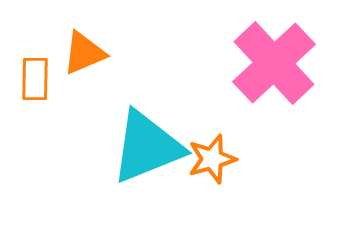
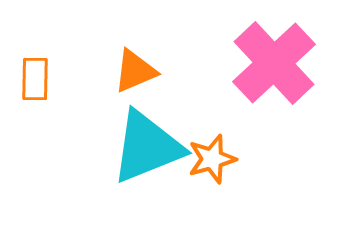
orange triangle: moved 51 px right, 18 px down
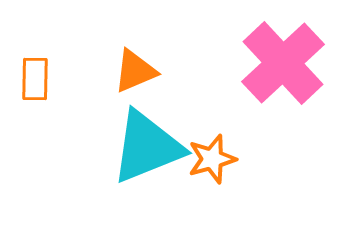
pink cross: moved 9 px right
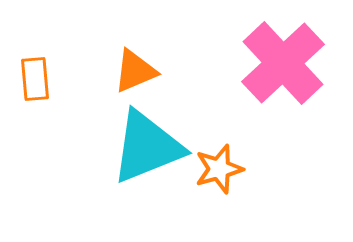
orange rectangle: rotated 6 degrees counterclockwise
orange star: moved 7 px right, 10 px down
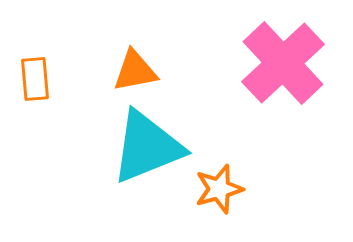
orange triangle: rotated 12 degrees clockwise
orange star: moved 20 px down
